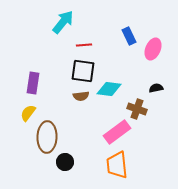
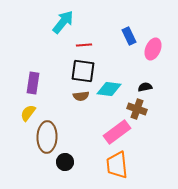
black semicircle: moved 11 px left, 1 px up
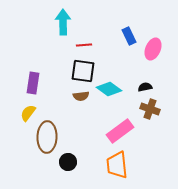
cyan arrow: rotated 40 degrees counterclockwise
cyan diamond: rotated 30 degrees clockwise
brown cross: moved 13 px right
pink rectangle: moved 3 px right, 1 px up
black circle: moved 3 px right
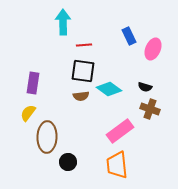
black semicircle: rotated 152 degrees counterclockwise
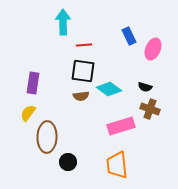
pink rectangle: moved 1 px right, 5 px up; rotated 20 degrees clockwise
